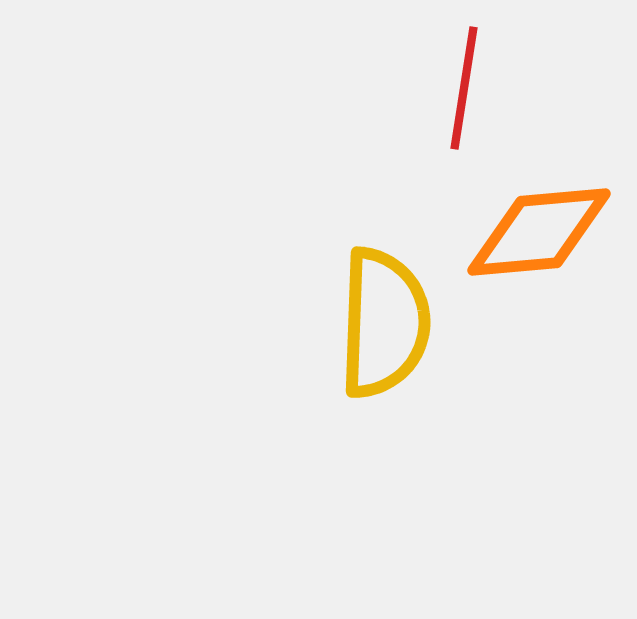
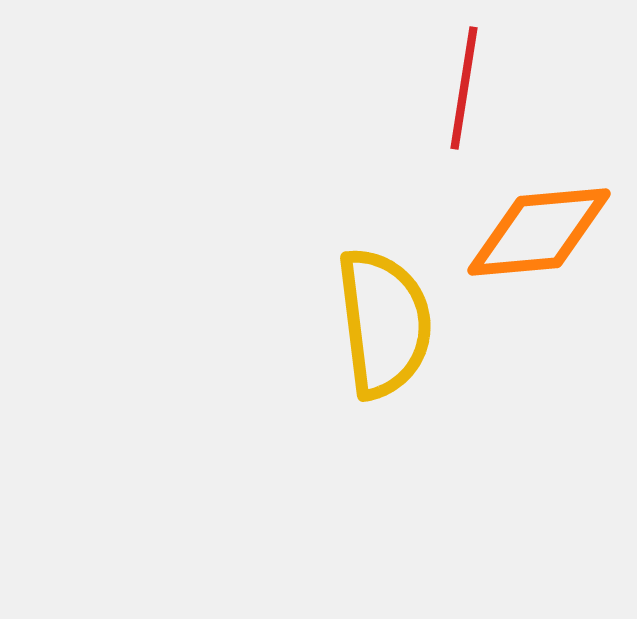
yellow semicircle: rotated 9 degrees counterclockwise
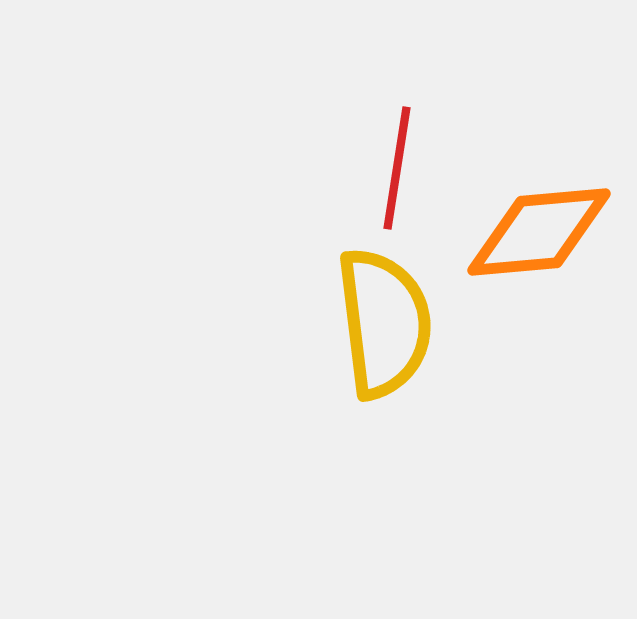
red line: moved 67 px left, 80 px down
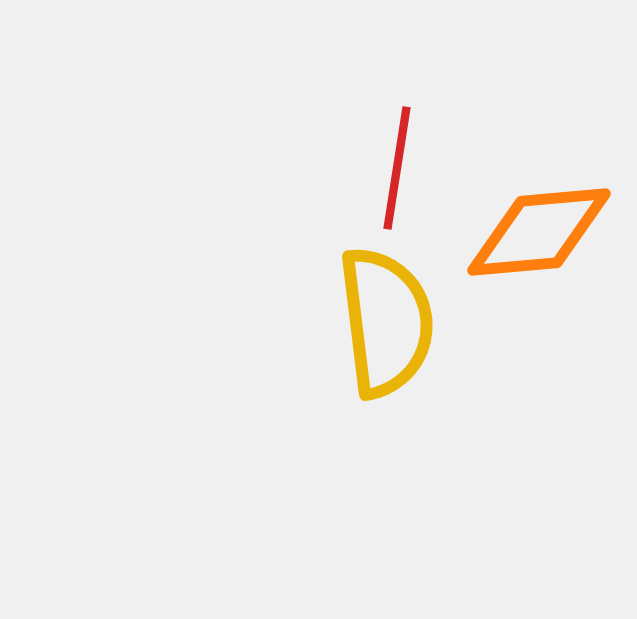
yellow semicircle: moved 2 px right, 1 px up
